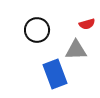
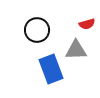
blue rectangle: moved 4 px left, 5 px up
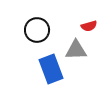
red semicircle: moved 2 px right, 2 px down
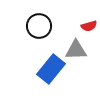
black circle: moved 2 px right, 4 px up
blue rectangle: rotated 60 degrees clockwise
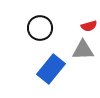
black circle: moved 1 px right, 2 px down
gray triangle: moved 7 px right
